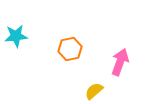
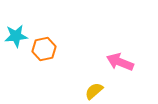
orange hexagon: moved 26 px left
pink arrow: rotated 88 degrees counterclockwise
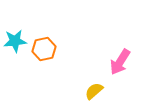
cyan star: moved 1 px left, 5 px down
pink arrow: rotated 80 degrees counterclockwise
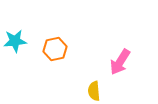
orange hexagon: moved 11 px right
yellow semicircle: rotated 54 degrees counterclockwise
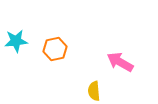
cyan star: moved 1 px right
pink arrow: rotated 88 degrees clockwise
